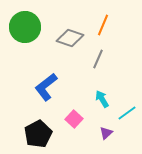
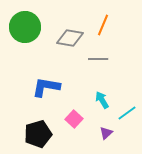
gray diamond: rotated 8 degrees counterclockwise
gray line: rotated 66 degrees clockwise
blue L-shape: rotated 48 degrees clockwise
cyan arrow: moved 1 px down
black pentagon: rotated 12 degrees clockwise
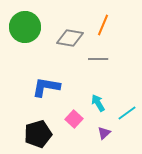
cyan arrow: moved 4 px left, 3 px down
purple triangle: moved 2 px left
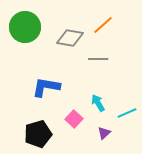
orange line: rotated 25 degrees clockwise
cyan line: rotated 12 degrees clockwise
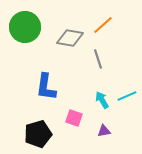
gray line: rotated 72 degrees clockwise
blue L-shape: rotated 92 degrees counterclockwise
cyan arrow: moved 4 px right, 3 px up
cyan line: moved 17 px up
pink square: moved 1 px up; rotated 24 degrees counterclockwise
purple triangle: moved 2 px up; rotated 32 degrees clockwise
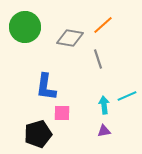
cyan arrow: moved 2 px right, 5 px down; rotated 24 degrees clockwise
pink square: moved 12 px left, 5 px up; rotated 18 degrees counterclockwise
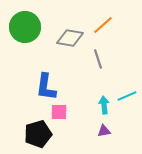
pink square: moved 3 px left, 1 px up
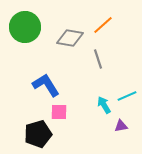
blue L-shape: moved 2 px up; rotated 140 degrees clockwise
cyan arrow: rotated 24 degrees counterclockwise
purple triangle: moved 17 px right, 5 px up
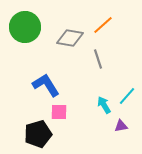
cyan line: rotated 24 degrees counterclockwise
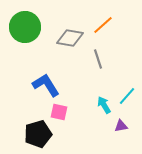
pink square: rotated 12 degrees clockwise
